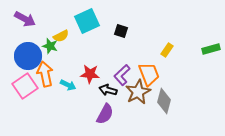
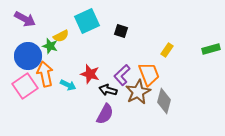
red star: rotated 12 degrees clockwise
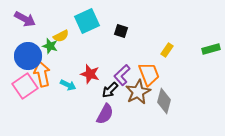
orange arrow: moved 3 px left
black arrow: moved 2 px right; rotated 60 degrees counterclockwise
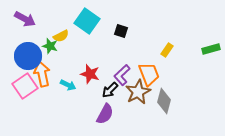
cyan square: rotated 30 degrees counterclockwise
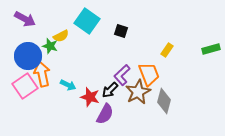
red star: moved 23 px down
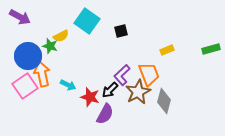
purple arrow: moved 5 px left, 2 px up
black square: rotated 32 degrees counterclockwise
yellow rectangle: rotated 32 degrees clockwise
